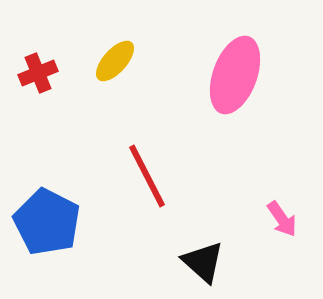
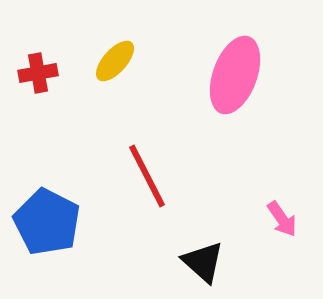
red cross: rotated 12 degrees clockwise
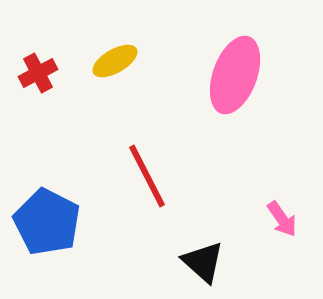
yellow ellipse: rotated 18 degrees clockwise
red cross: rotated 18 degrees counterclockwise
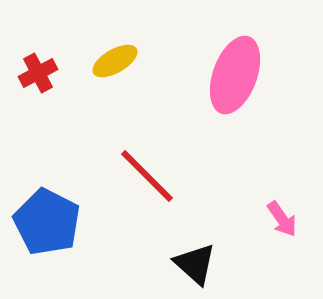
red line: rotated 18 degrees counterclockwise
black triangle: moved 8 px left, 2 px down
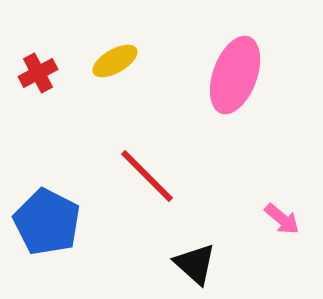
pink arrow: rotated 15 degrees counterclockwise
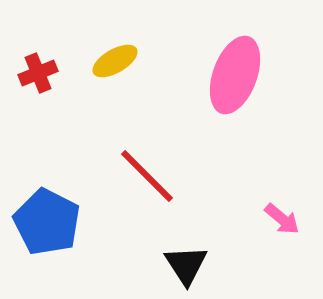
red cross: rotated 6 degrees clockwise
black triangle: moved 9 px left, 1 px down; rotated 15 degrees clockwise
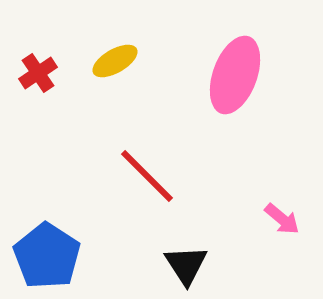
red cross: rotated 12 degrees counterclockwise
blue pentagon: moved 34 px down; rotated 6 degrees clockwise
